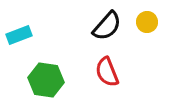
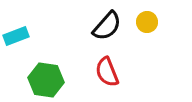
cyan rectangle: moved 3 px left, 1 px down
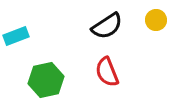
yellow circle: moved 9 px right, 2 px up
black semicircle: rotated 16 degrees clockwise
green hexagon: rotated 20 degrees counterclockwise
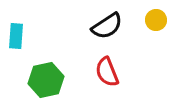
cyan rectangle: rotated 65 degrees counterclockwise
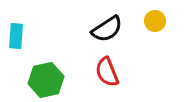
yellow circle: moved 1 px left, 1 px down
black semicircle: moved 3 px down
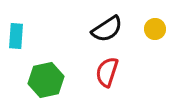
yellow circle: moved 8 px down
red semicircle: rotated 40 degrees clockwise
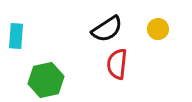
yellow circle: moved 3 px right
red semicircle: moved 10 px right, 8 px up; rotated 12 degrees counterclockwise
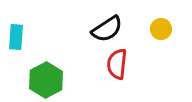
yellow circle: moved 3 px right
cyan rectangle: moved 1 px down
green hexagon: rotated 16 degrees counterclockwise
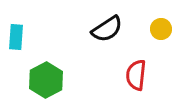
red semicircle: moved 19 px right, 11 px down
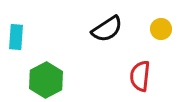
red semicircle: moved 4 px right, 1 px down
